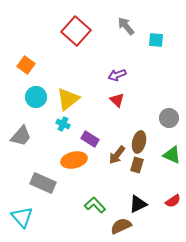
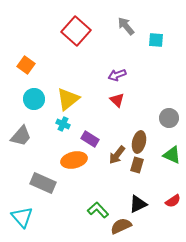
cyan circle: moved 2 px left, 2 px down
green L-shape: moved 3 px right, 5 px down
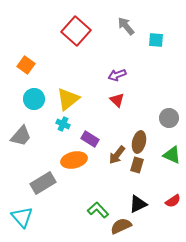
gray rectangle: rotated 55 degrees counterclockwise
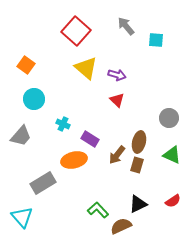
purple arrow: rotated 144 degrees counterclockwise
yellow triangle: moved 18 px right, 31 px up; rotated 40 degrees counterclockwise
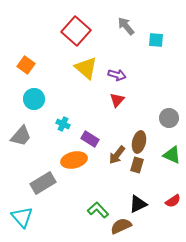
red triangle: rotated 28 degrees clockwise
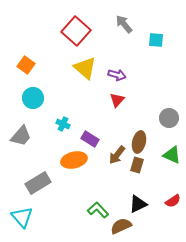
gray arrow: moved 2 px left, 2 px up
yellow triangle: moved 1 px left
cyan circle: moved 1 px left, 1 px up
gray rectangle: moved 5 px left
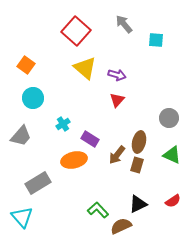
cyan cross: rotated 32 degrees clockwise
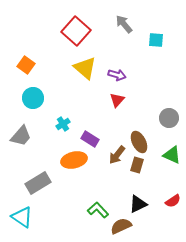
brown ellipse: rotated 40 degrees counterclockwise
cyan triangle: rotated 15 degrees counterclockwise
